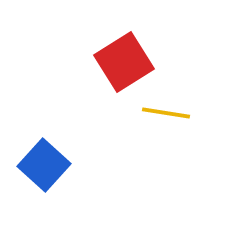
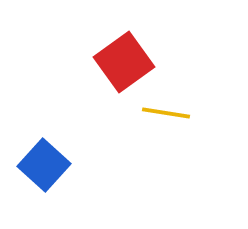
red square: rotated 4 degrees counterclockwise
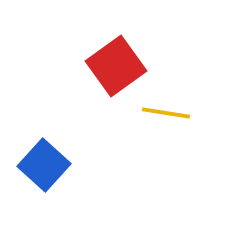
red square: moved 8 px left, 4 px down
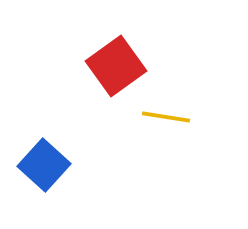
yellow line: moved 4 px down
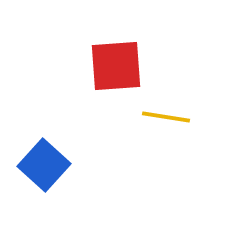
red square: rotated 32 degrees clockwise
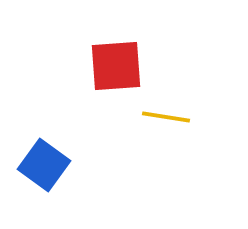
blue square: rotated 6 degrees counterclockwise
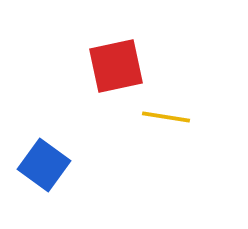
red square: rotated 8 degrees counterclockwise
